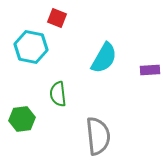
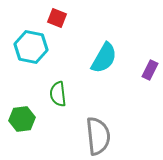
purple rectangle: rotated 60 degrees counterclockwise
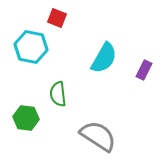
purple rectangle: moved 6 px left
green hexagon: moved 4 px right, 1 px up; rotated 15 degrees clockwise
gray semicircle: rotated 51 degrees counterclockwise
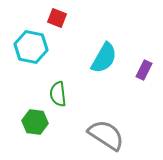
green hexagon: moved 9 px right, 4 px down
gray semicircle: moved 8 px right, 1 px up
